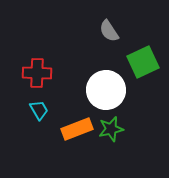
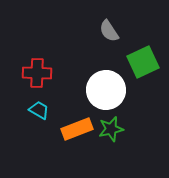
cyan trapezoid: rotated 30 degrees counterclockwise
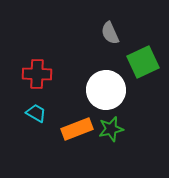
gray semicircle: moved 1 px right, 2 px down; rotated 10 degrees clockwise
red cross: moved 1 px down
cyan trapezoid: moved 3 px left, 3 px down
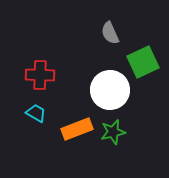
red cross: moved 3 px right, 1 px down
white circle: moved 4 px right
green star: moved 2 px right, 3 px down
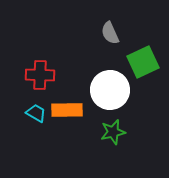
orange rectangle: moved 10 px left, 19 px up; rotated 20 degrees clockwise
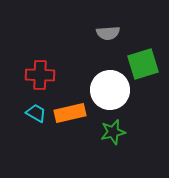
gray semicircle: moved 2 px left; rotated 70 degrees counterclockwise
green square: moved 2 px down; rotated 8 degrees clockwise
orange rectangle: moved 3 px right, 3 px down; rotated 12 degrees counterclockwise
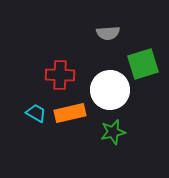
red cross: moved 20 px right
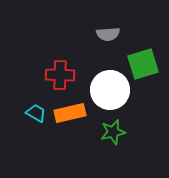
gray semicircle: moved 1 px down
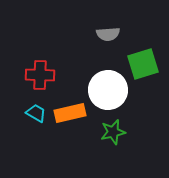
red cross: moved 20 px left
white circle: moved 2 px left
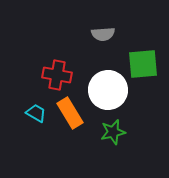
gray semicircle: moved 5 px left
green square: rotated 12 degrees clockwise
red cross: moved 17 px right; rotated 8 degrees clockwise
orange rectangle: rotated 72 degrees clockwise
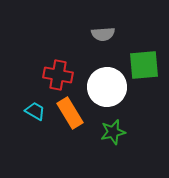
green square: moved 1 px right, 1 px down
red cross: moved 1 px right
white circle: moved 1 px left, 3 px up
cyan trapezoid: moved 1 px left, 2 px up
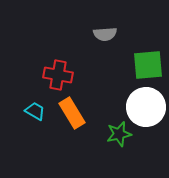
gray semicircle: moved 2 px right
green square: moved 4 px right
white circle: moved 39 px right, 20 px down
orange rectangle: moved 2 px right
green star: moved 6 px right, 2 px down
